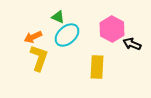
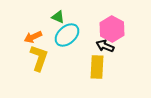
black arrow: moved 27 px left, 2 px down
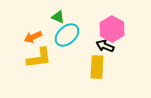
yellow L-shape: rotated 64 degrees clockwise
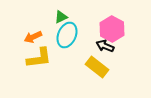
green triangle: moved 3 px right; rotated 48 degrees counterclockwise
cyan ellipse: rotated 25 degrees counterclockwise
yellow rectangle: rotated 55 degrees counterclockwise
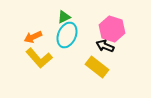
green triangle: moved 3 px right
pink hexagon: rotated 10 degrees counterclockwise
yellow L-shape: rotated 56 degrees clockwise
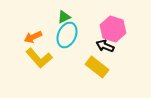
pink hexagon: moved 1 px right
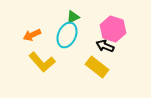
green triangle: moved 9 px right
orange arrow: moved 1 px left, 2 px up
yellow L-shape: moved 3 px right, 4 px down
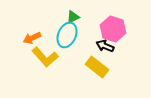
orange arrow: moved 3 px down
yellow L-shape: moved 3 px right, 5 px up
